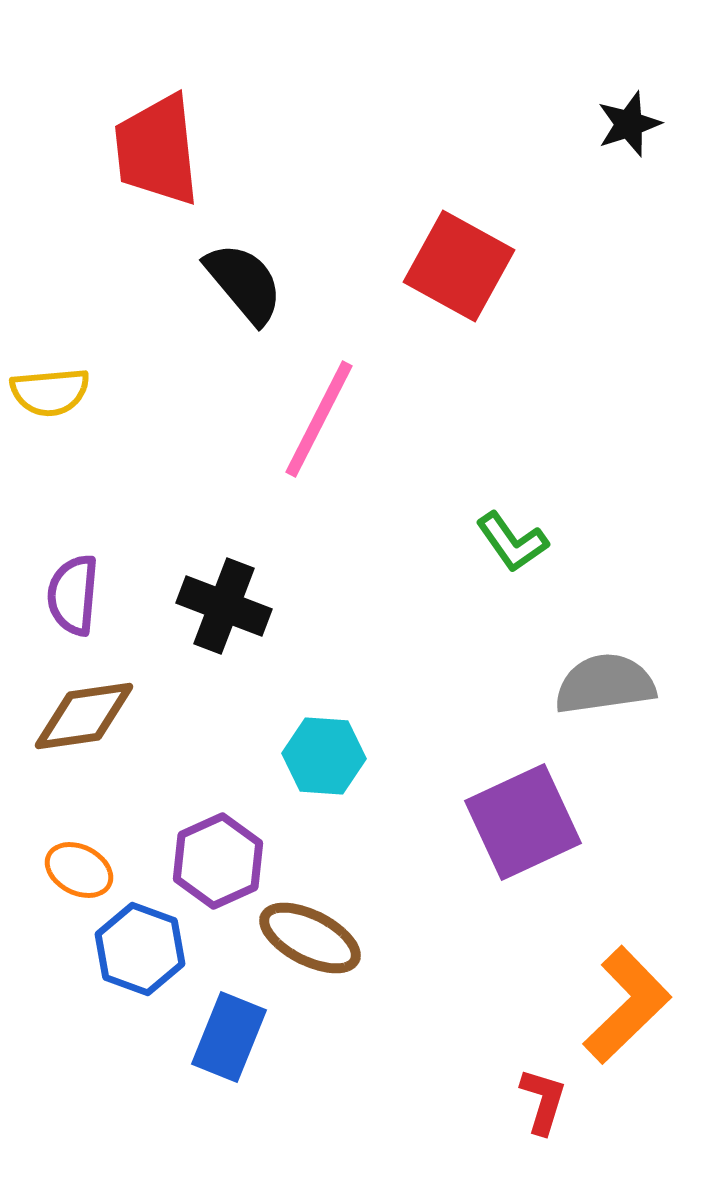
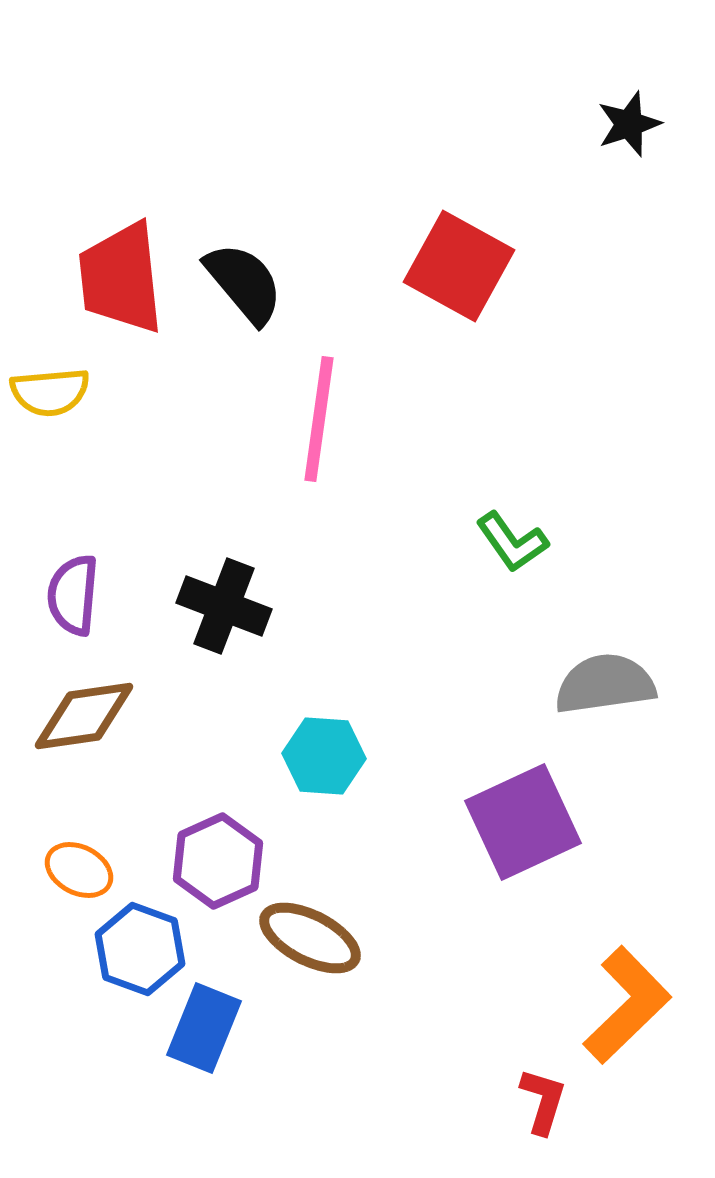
red trapezoid: moved 36 px left, 128 px down
pink line: rotated 19 degrees counterclockwise
blue rectangle: moved 25 px left, 9 px up
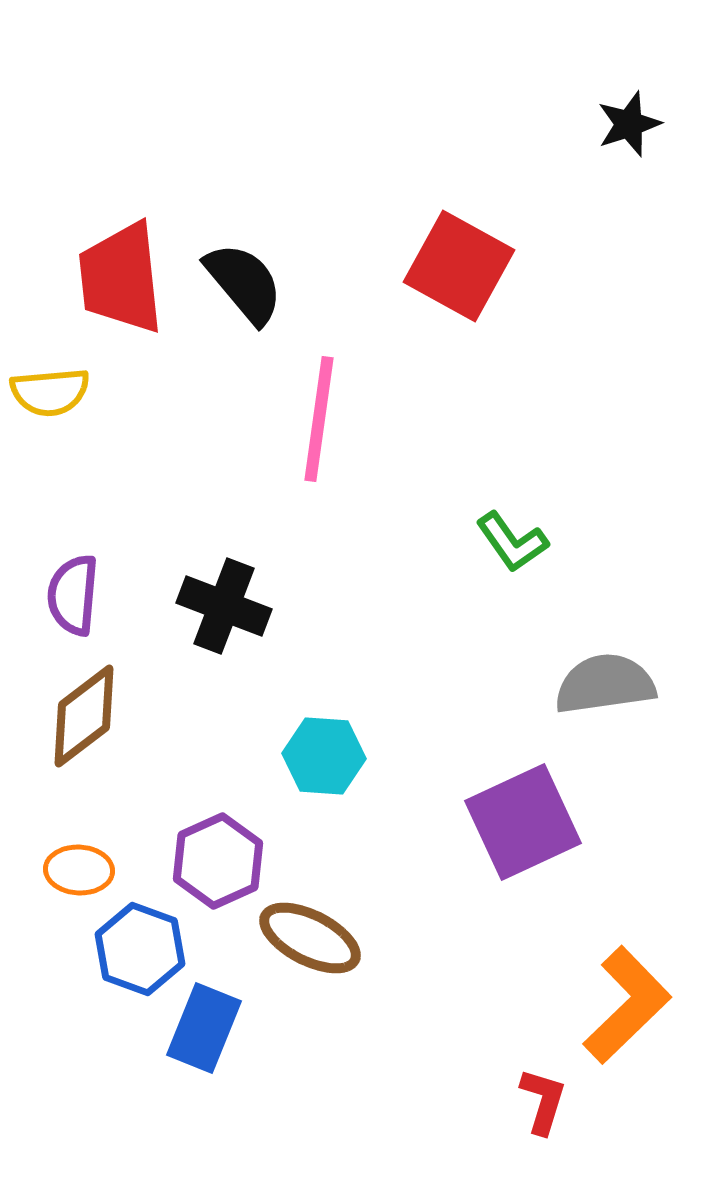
brown diamond: rotated 29 degrees counterclockwise
orange ellipse: rotated 24 degrees counterclockwise
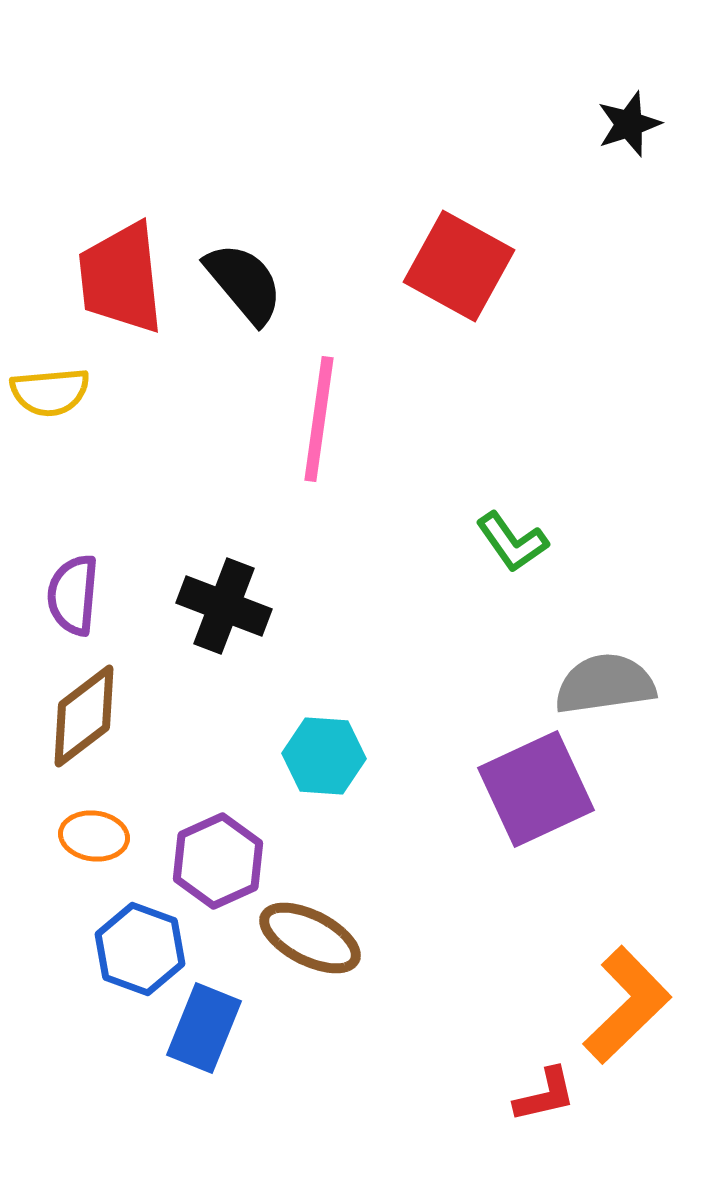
purple square: moved 13 px right, 33 px up
orange ellipse: moved 15 px right, 34 px up; rotated 4 degrees clockwise
red L-shape: moved 2 px right, 6 px up; rotated 60 degrees clockwise
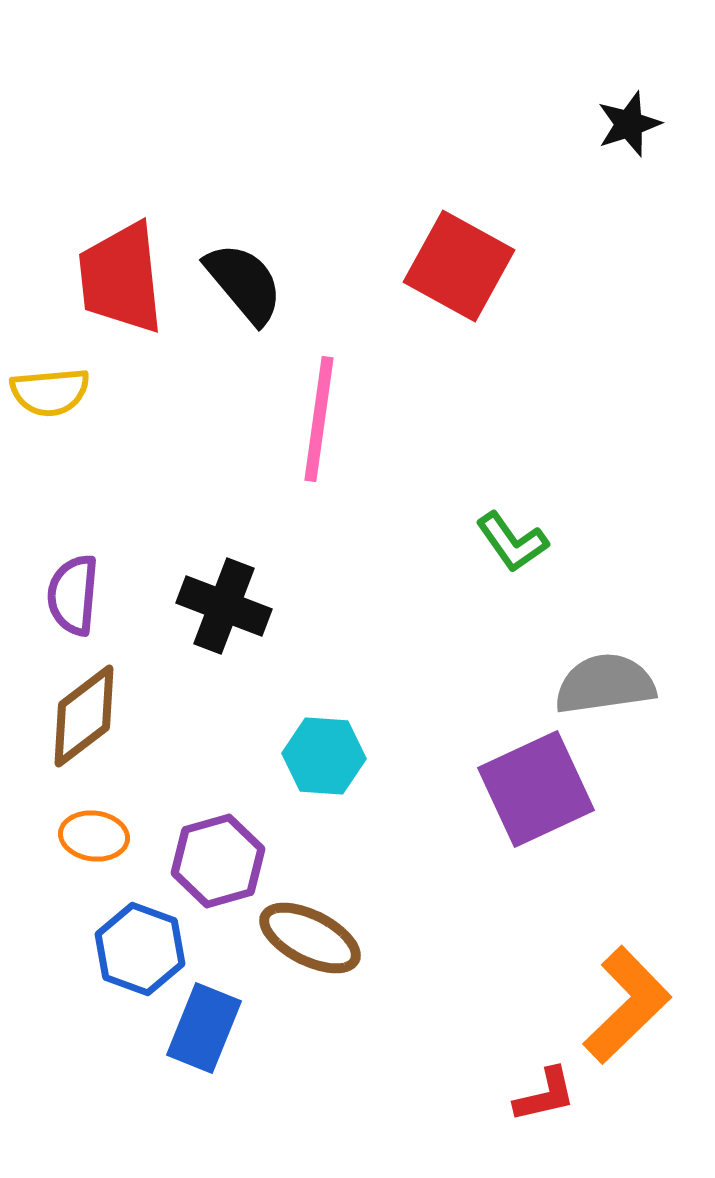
purple hexagon: rotated 8 degrees clockwise
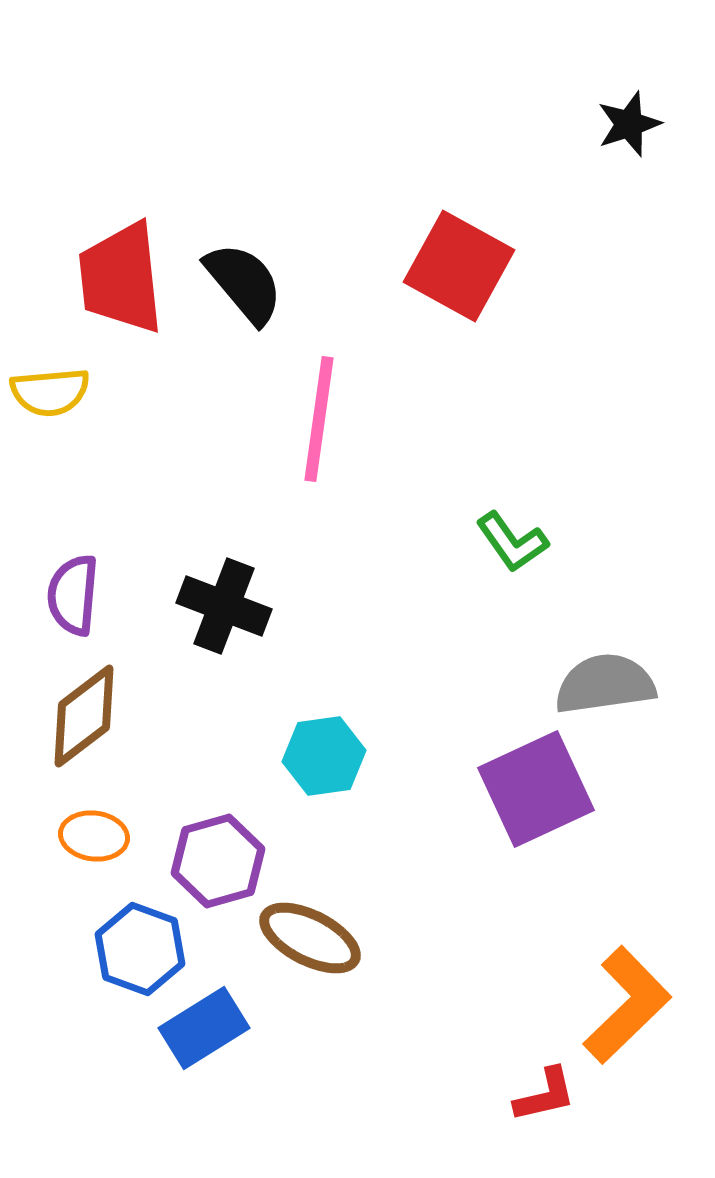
cyan hexagon: rotated 12 degrees counterclockwise
blue rectangle: rotated 36 degrees clockwise
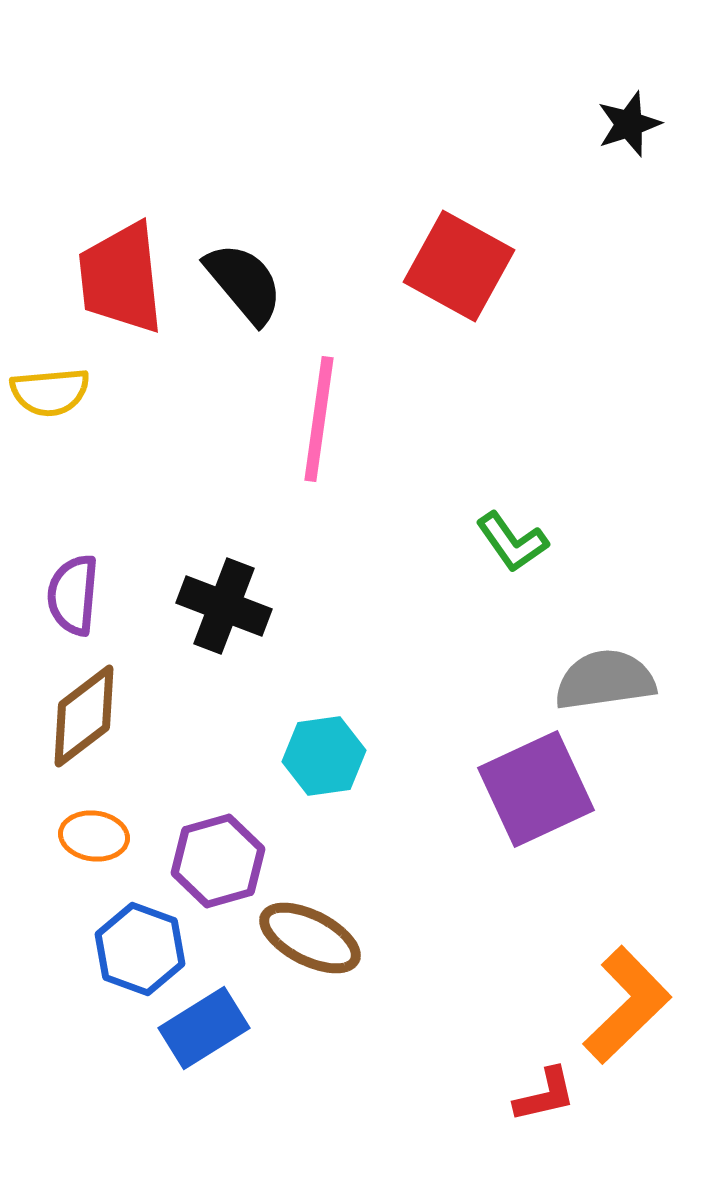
gray semicircle: moved 4 px up
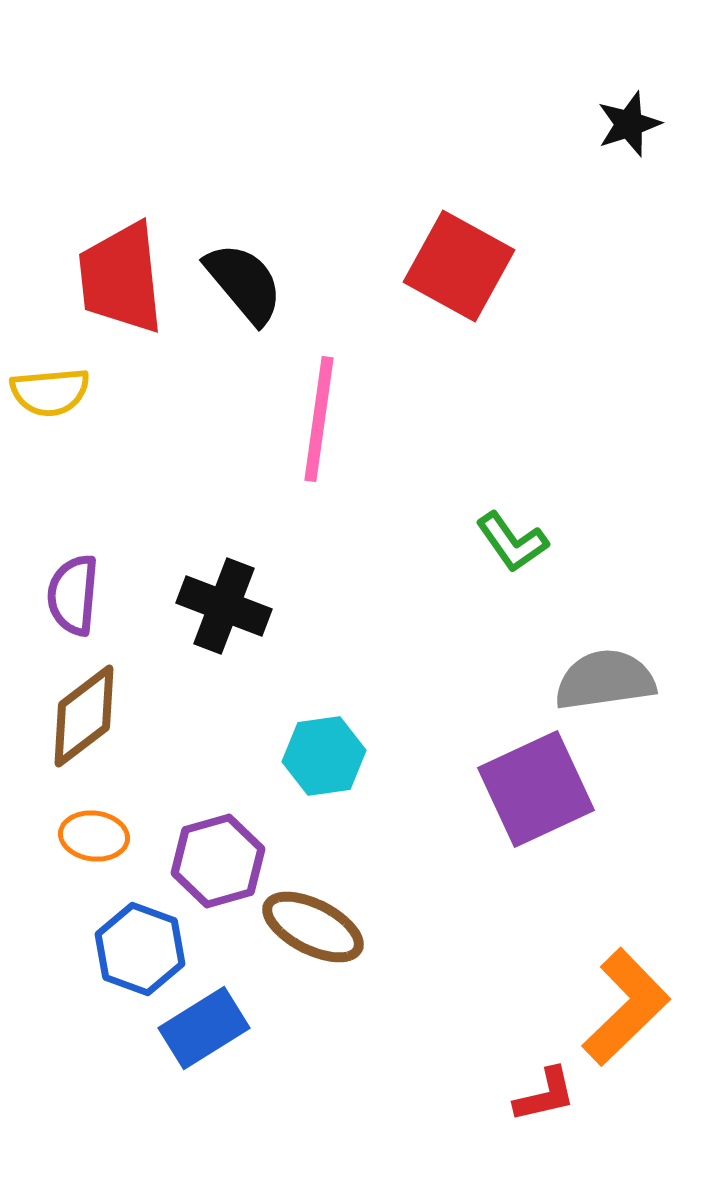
brown ellipse: moved 3 px right, 11 px up
orange L-shape: moved 1 px left, 2 px down
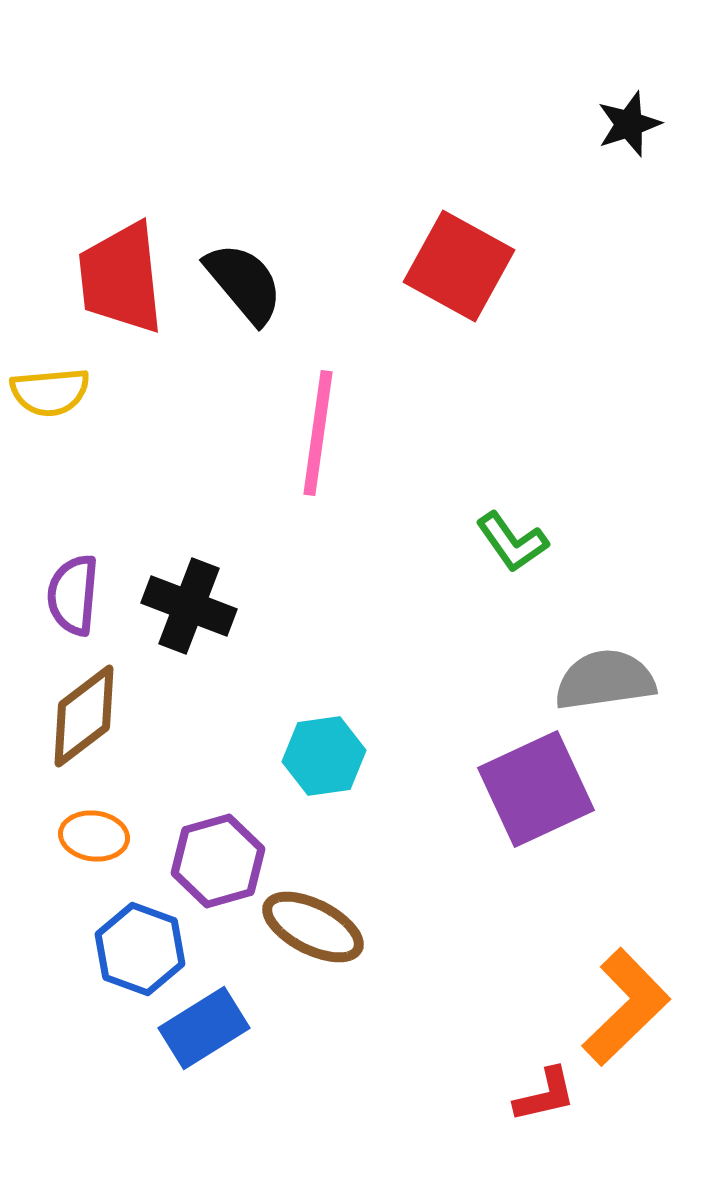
pink line: moved 1 px left, 14 px down
black cross: moved 35 px left
